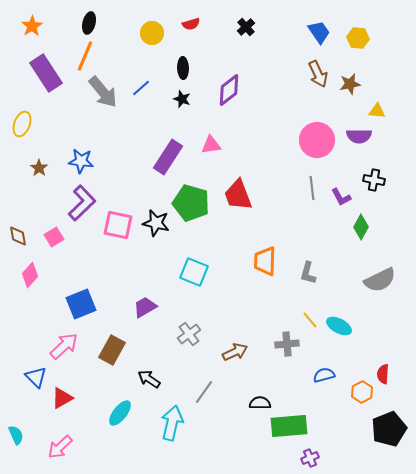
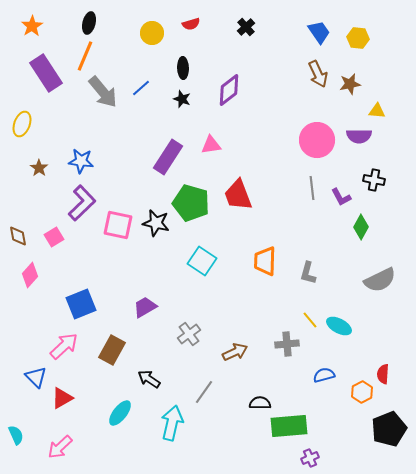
cyan square at (194, 272): moved 8 px right, 11 px up; rotated 12 degrees clockwise
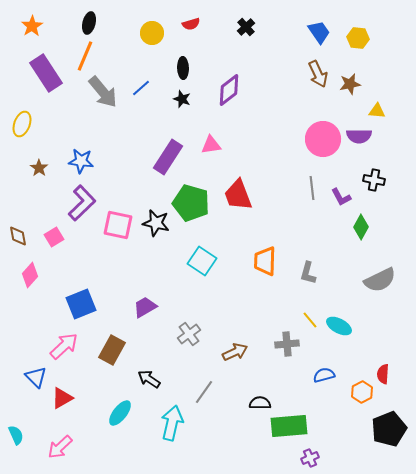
pink circle at (317, 140): moved 6 px right, 1 px up
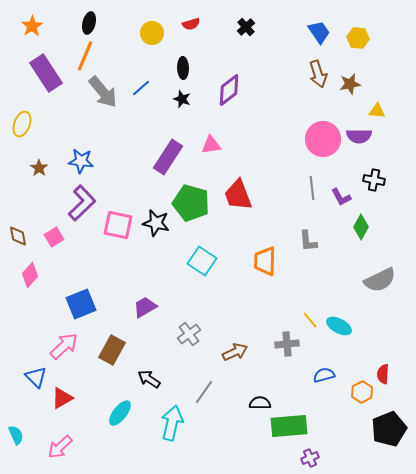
brown arrow at (318, 74): rotated 8 degrees clockwise
gray L-shape at (308, 273): moved 32 px up; rotated 20 degrees counterclockwise
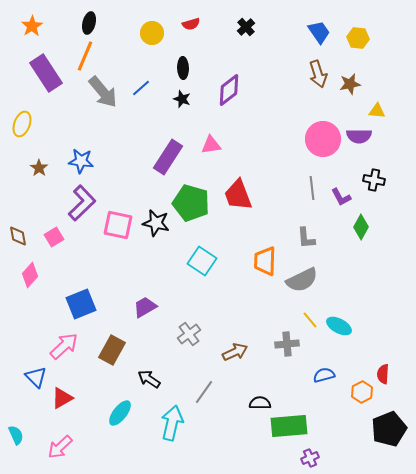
gray L-shape at (308, 241): moved 2 px left, 3 px up
gray semicircle at (380, 280): moved 78 px left
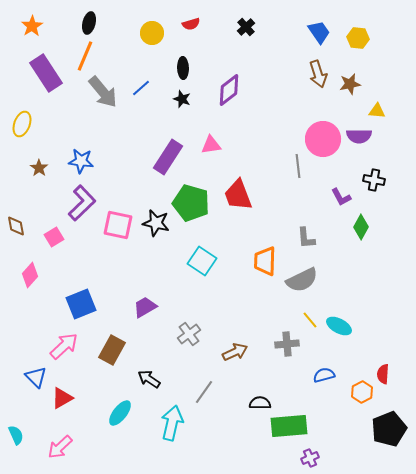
gray line at (312, 188): moved 14 px left, 22 px up
brown diamond at (18, 236): moved 2 px left, 10 px up
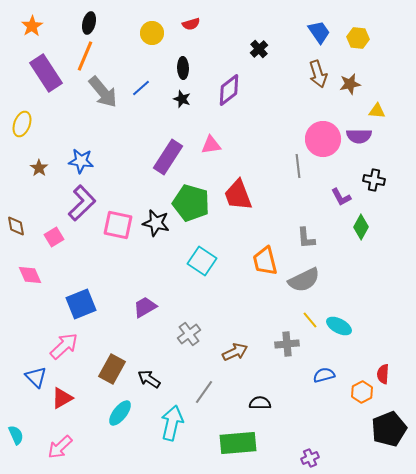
black cross at (246, 27): moved 13 px right, 22 px down
orange trapezoid at (265, 261): rotated 16 degrees counterclockwise
pink diamond at (30, 275): rotated 65 degrees counterclockwise
gray semicircle at (302, 280): moved 2 px right
brown rectangle at (112, 350): moved 19 px down
green rectangle at (289, 426): moved 51 px left, 17 px down
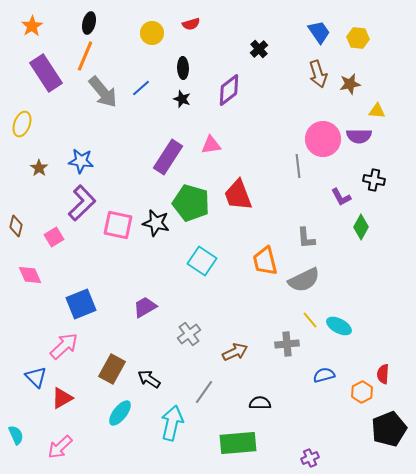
brown diamond at (16, 226): rotated 25 degrees clockwise
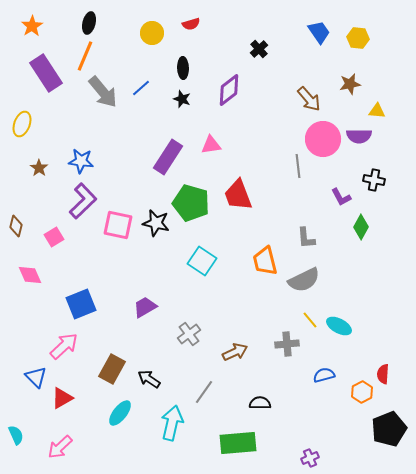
brown arrow at (318, 74): moved 9 px left, 25 px down; rotated 24 degrees counterclockwise
purple L-shape at (82, 203): moved 1 px right, 2 px up
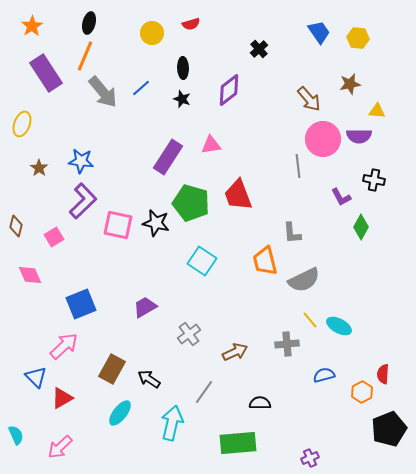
gray L-shape at (306, 238): moved 14 px left, 5 px up
